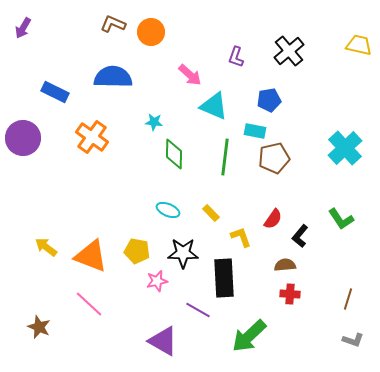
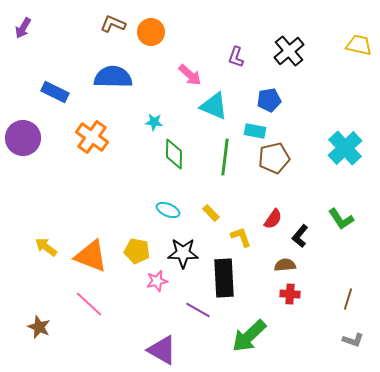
purple triangle: moved 1 px left, 9 px down
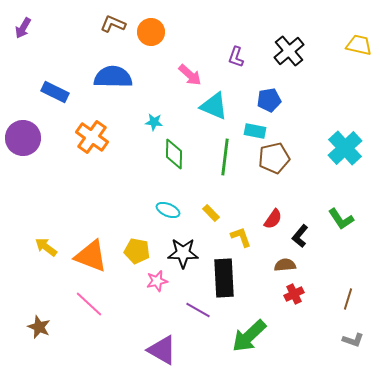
red cross: moved 4 px right; rotated 30 degrees counterclockwise
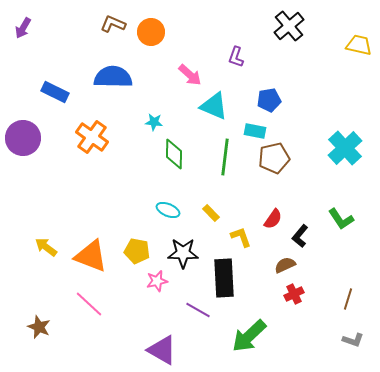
black cross: moved 25 px up
brown semicircle: rotated 20 degrees counterclockwise
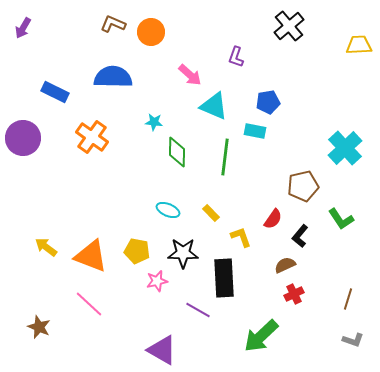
yellow trapezoid: rotated 16 degrees counterclockwise
blue pentagon: moved 1 px left, 2 px down
green diamond: moved 3 px right, 2 px up
brown pentagon: moved 29 px right, 28 px down
green arrow: moved 12 px right
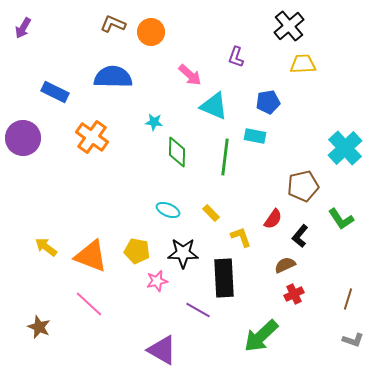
yellow trapezoid: moved 56 px left, 19 px down
cyan rectangle: moved 5 px down
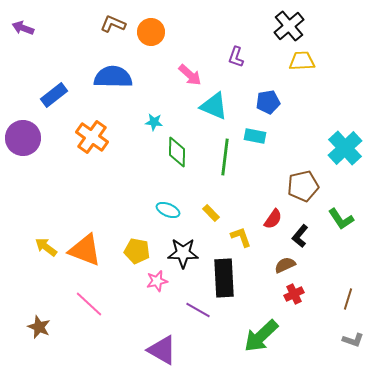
purple arrow: rotated 80 degrees clockwise
yellow trapezoid: moved 1 px left, 3 px up
blue rectangle: moved 1 px left, 3 px down; rotated 64 degrees counterclockwise
orange triangle: moved 6 px left, 6 px up
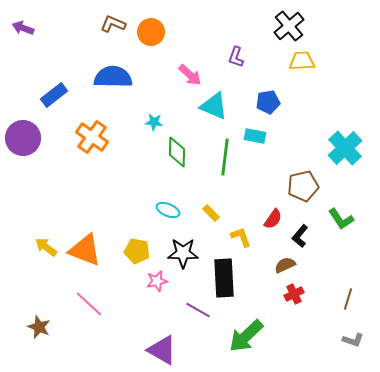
green arrow: moved 15 px left
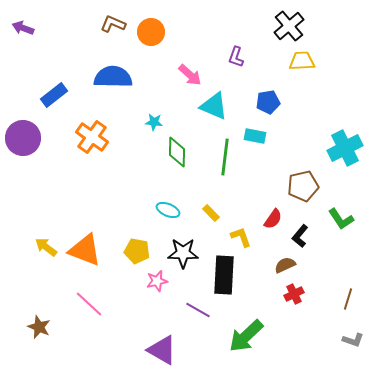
cyan cross: rotated 16 degrees clockwise
black rectangle: moved 3 px up; rotated 6 degrees clockwise
